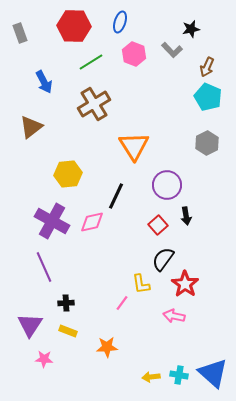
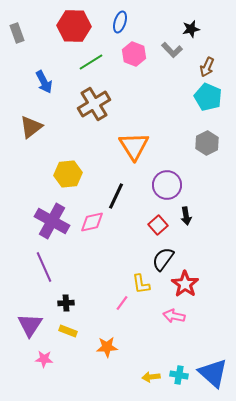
gray rectangle: moved 3 px left
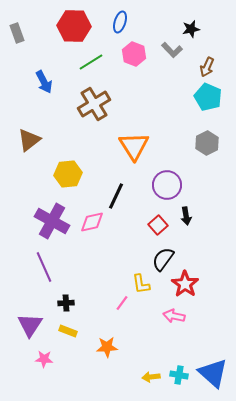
brown triangle: moved 2 px left, 13 px down
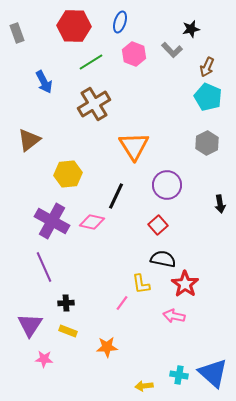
black arrow: moved 34 px right, 12 px up
pink diamond: rotated 25 degrees clockwise
black semicircle: rotated 65 degrees clockwise
yellow arrow: moved 7 px left, 9 px down
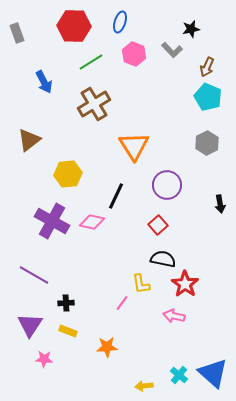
purple line: moved 10 px left, 8 px down; rotated 36 degrees counterclockwise
cyan cross: rotated 30 degrees clockwise
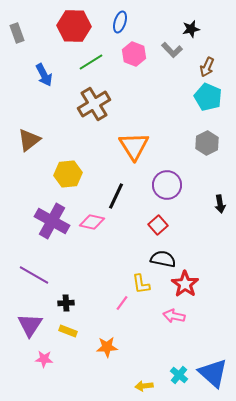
blue arrow: moved 7 px up
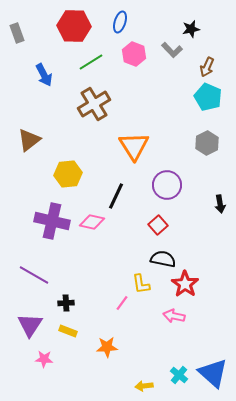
purple cross: rotated 16 degrees counterclockwise
